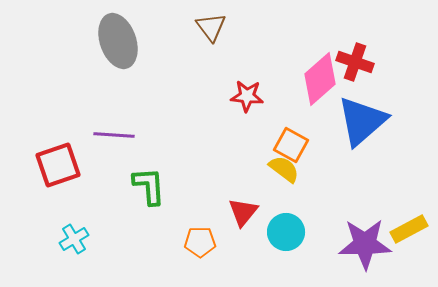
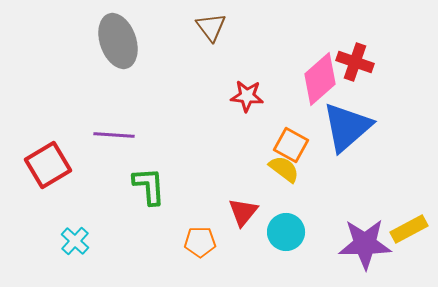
blue triangle: moved 15 px left, 6 px down
red square: moved 10 px left; rotated 12 degrees counterclockwise
cyan cross: moved 1 px right, 2 px down; rotated 16 degrees counterclockwise
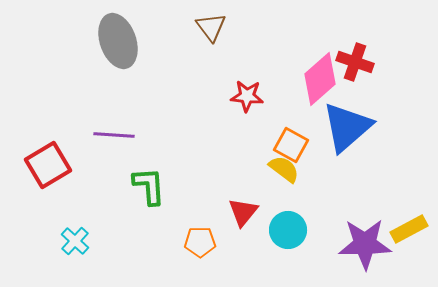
cyan circle: moved 2 px right, 2 px up
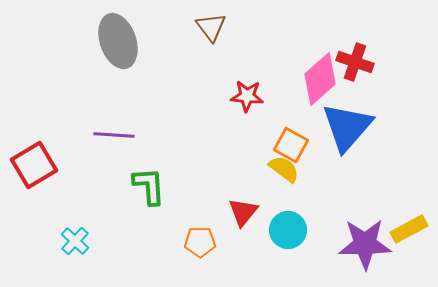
blue triangle: rotated 8 degrees counterclockwise
red square: moved 14 px left
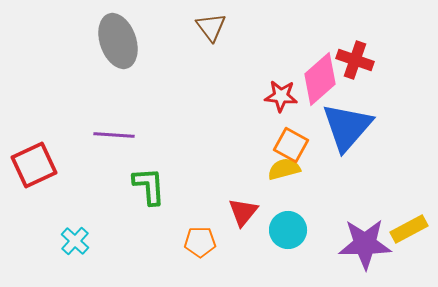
red cross: moved 2 px up
red star: moved 34 px right
red square: rotated 6 degrees clockwise
yellow semicircle: rotated 52 degrees counterclockwise
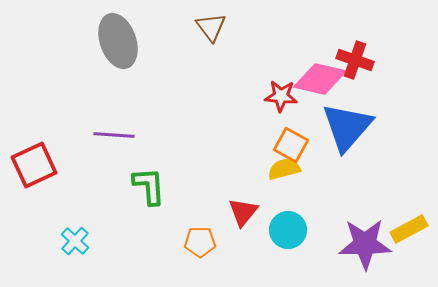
pink diamond: rotated 54 degrees clockwise
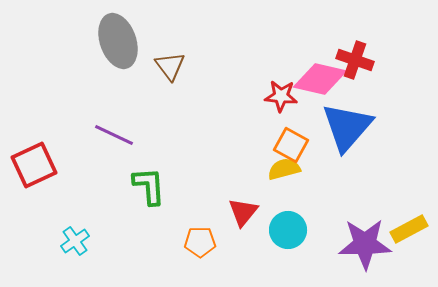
brown triangle: moved 41 px left, 39 px down
purple line: rotated 21 degrees clockwise
cyan cross: rotated 12 degrees clockwise
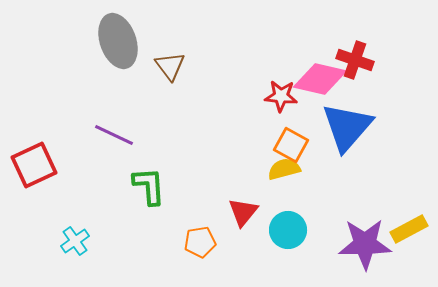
orange pentagon: rotated 8 degrees counterclockwise
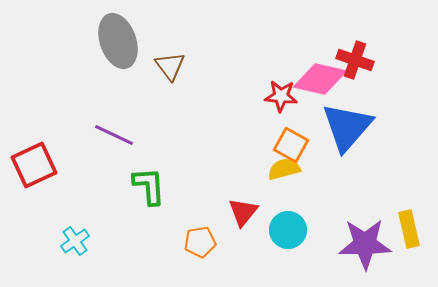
yellow rectangle: rotated 75 degrees counterclockwise
